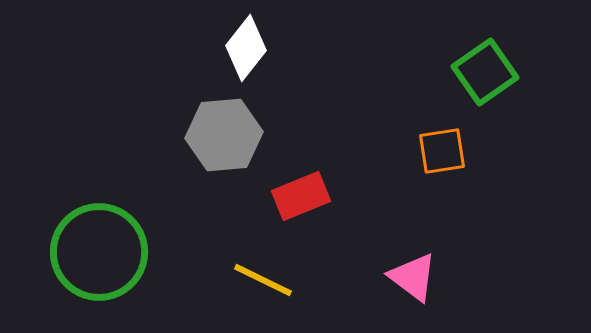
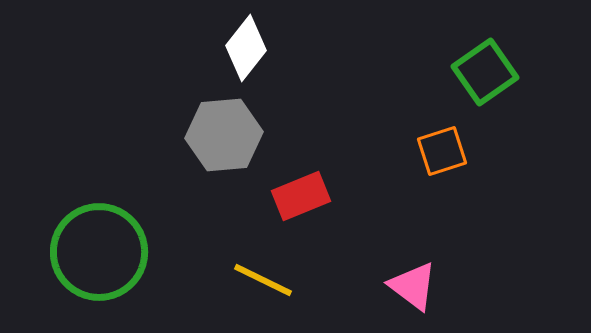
orange square: rotated 9 degrees counterclockwise
pink triangle: moved 9 px down
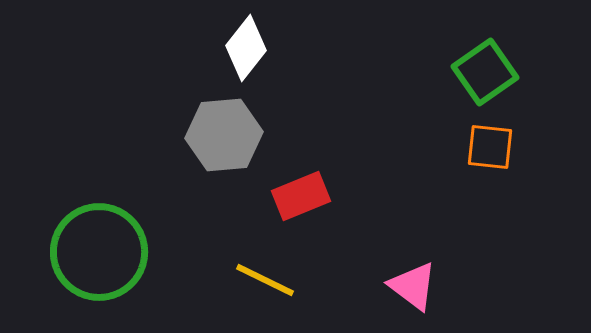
orange square: moved 48 px right, 4 px up; rotated 24 degrees clockwise
yellow line: moved 2 px right
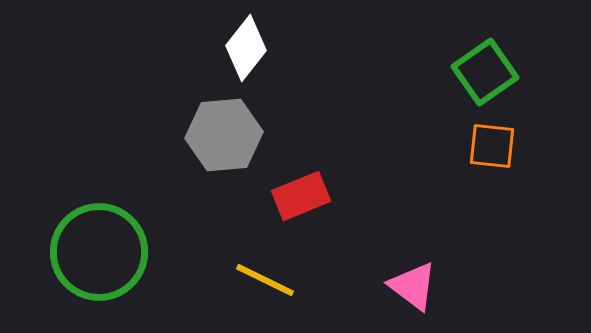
orange square: moved 2 px right, 1 px up
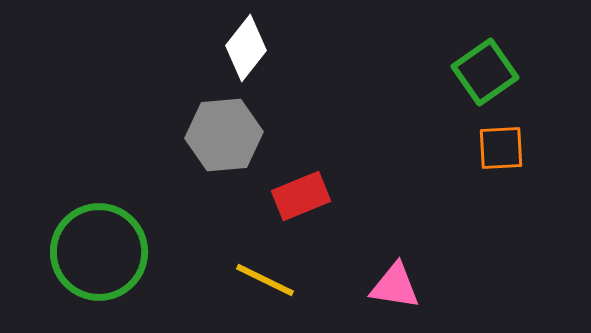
orange square: moved 9 px right, 2 px down; rotated 9 degrees counterclockwise
pink triangle: moved 18 px left; rotated 28 degrees counterclockwise
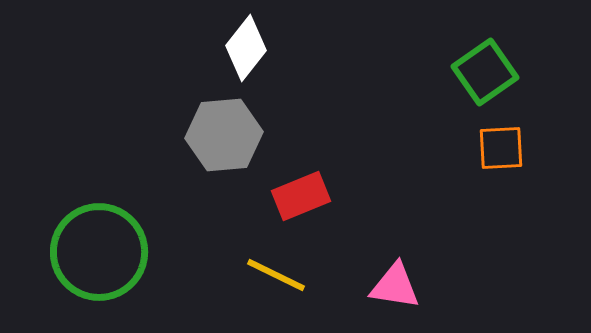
yellow line: moved 11 px right, 5 px up
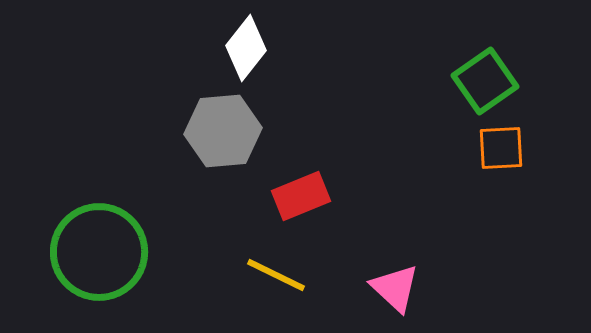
green square: moved 9 px down
gray hexagon: moved 1 px left, 4 px up
pink triangle: moved 2 px down; rotated 34 degrees clockwise
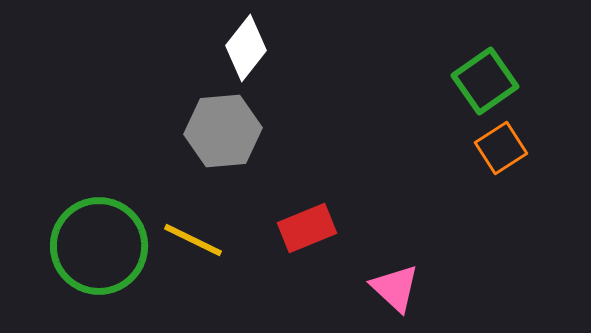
orange square: rotated 30 degrees counterclockwise
red rectangle: moved 6 px right, 32 px down
green circle: moved 6 px up
yellow line: moved 83 px left, 35 px up
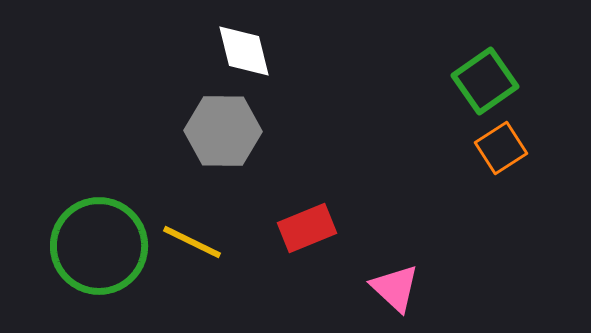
white diamond: moved 2 px left, 3 px down; rotated 52 degrees counterclockwise
gray hexagon: rotated 6 degrees clockwise
yellow line: moved 1 px left, 2 px down
